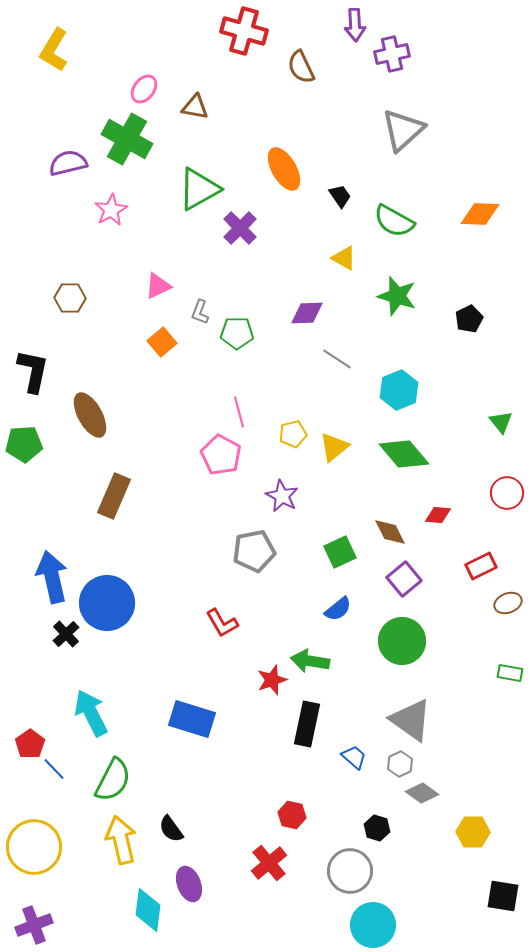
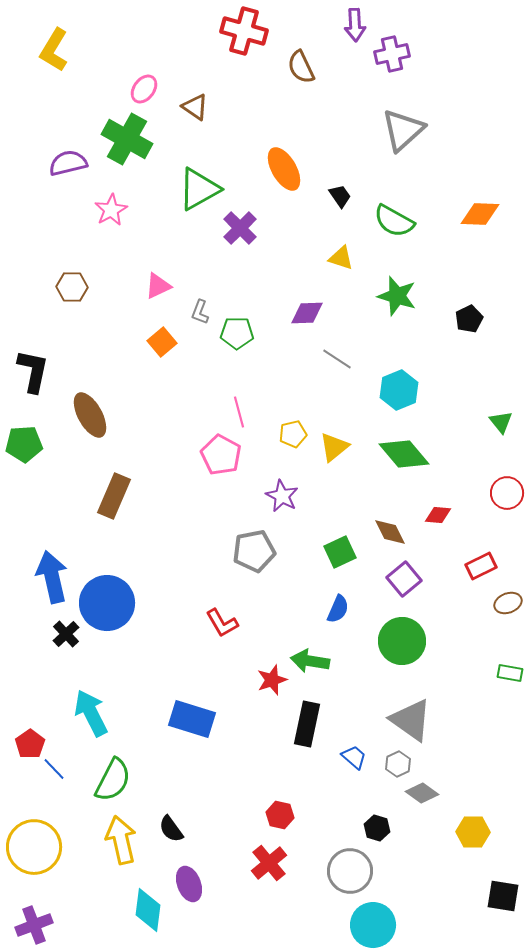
brown triangle at (195, 107): rotated 24 degrees clockwise
yellow triangle at (344, 258): moved 3 px left; rotated 12 degrees counterclockwise
brown hexagon at (70, 298): moved 2 px right, 11 px up
blue semicircle at (338, 609): rotated 28 degrees counterclockwise
gray hexagon at (400, 764): moved 2 px left
red hexagon at (292, 815): moved 12 px left
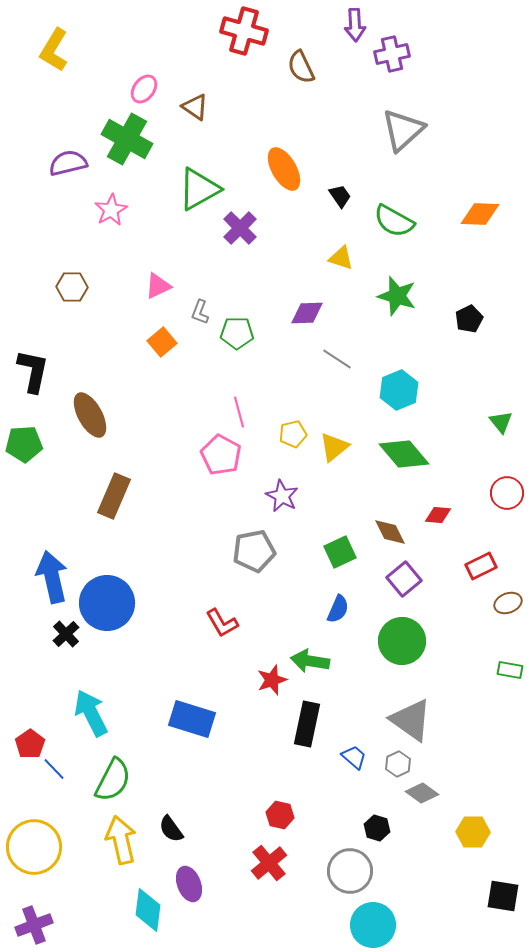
green rectangle at (510, 673): moved 3 px up
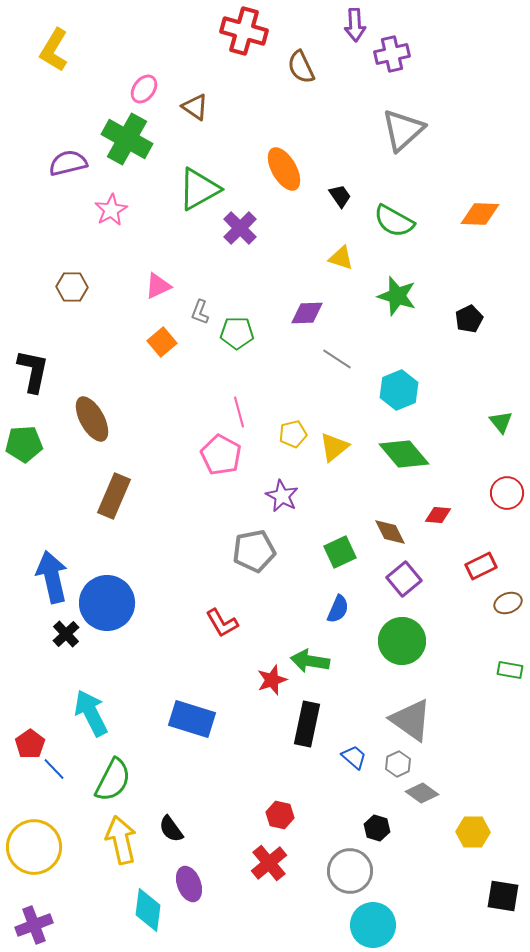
brown ellipse at (90, 415): moved 2 px right, 4 px down
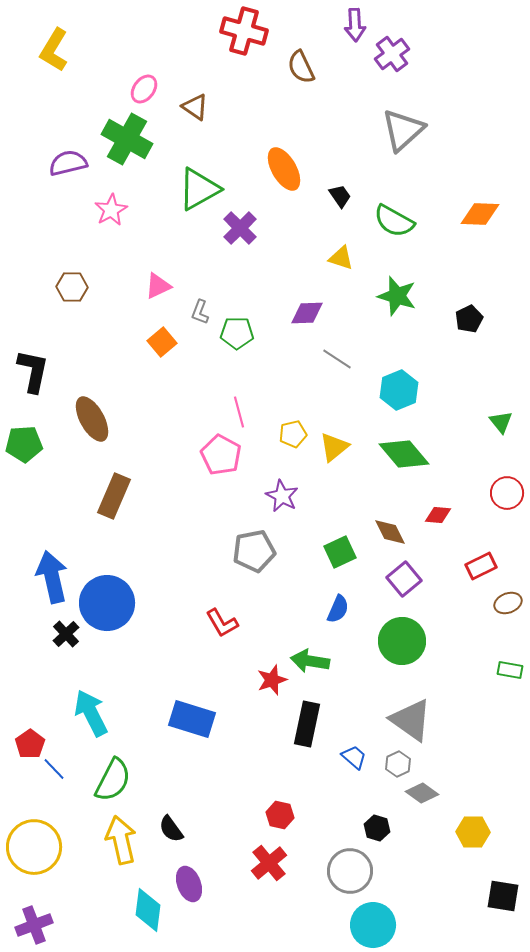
purple cross at (392, 54): rotated 24 degrees counterclockwise
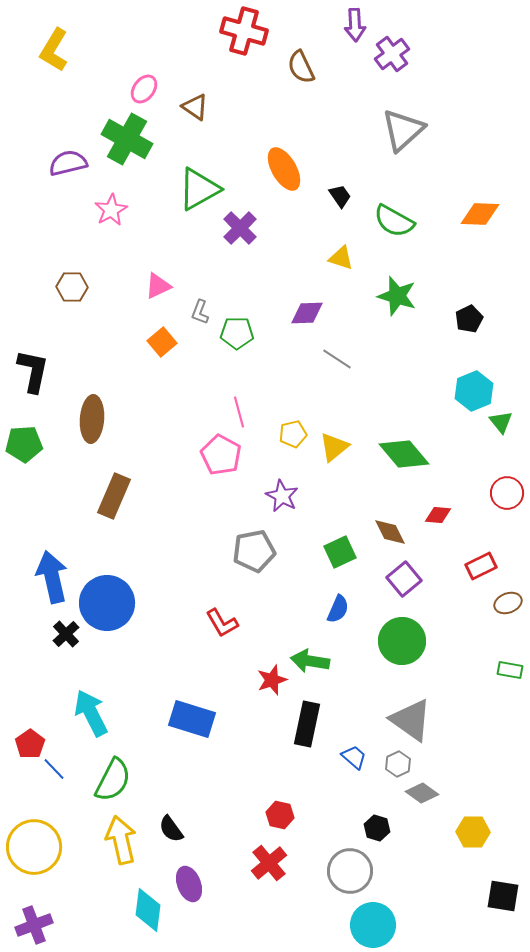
cyan hexagon at (399, 390): moved 75 px right, 1 px down
brown ellipse at (92, 419): rotated 33 degrees clockwise
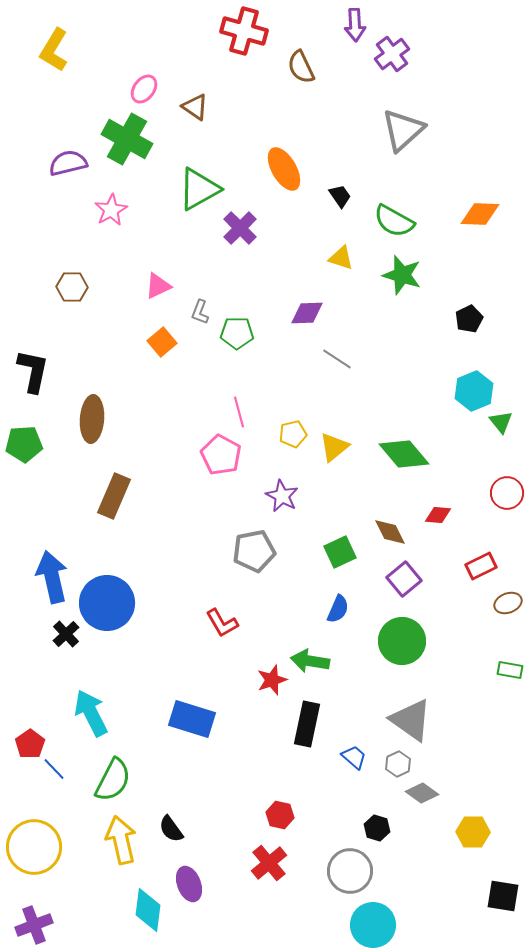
green star at (397, 296): moved 5 px right, 21 px up
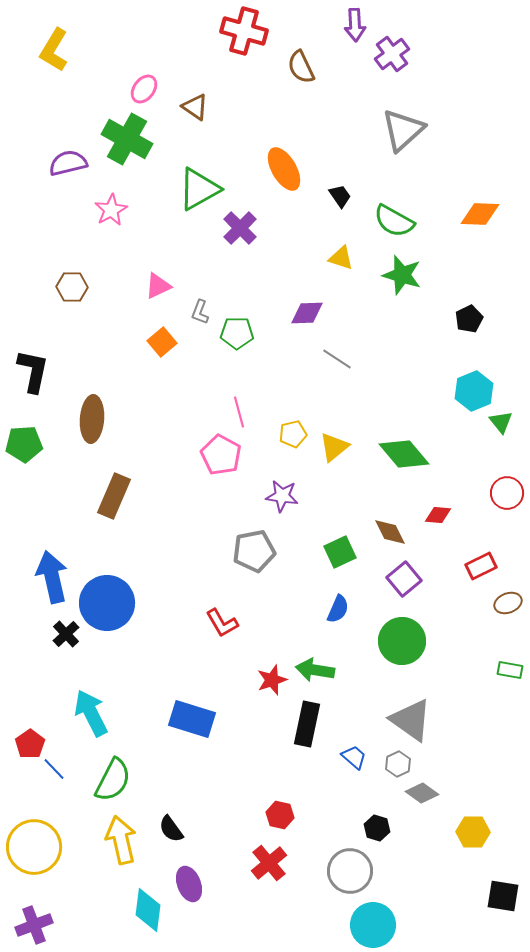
purple star at (282, 496): rotated 20 degrees counterclockwise
green arrow at (310, 661): moved 5 px right, 9 px down
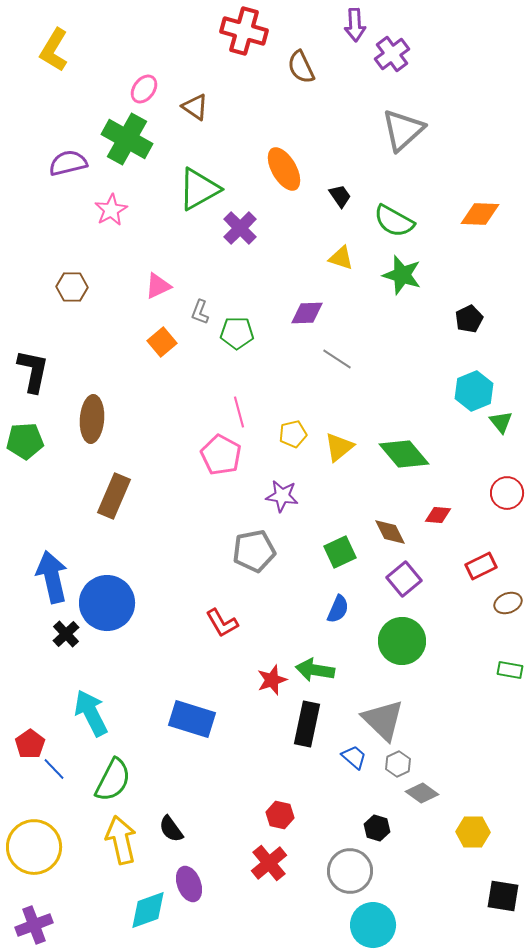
green pentagon at (24, 444): moved 1 px right, 3 px up
yellow triangle at (334, 447): moved 5 px right
gray triangle at (411, 720): moved 28 px left; rotated 9 degrees clockwise
cyan diamond at (148, 910): rotated 63 degrees clockwise
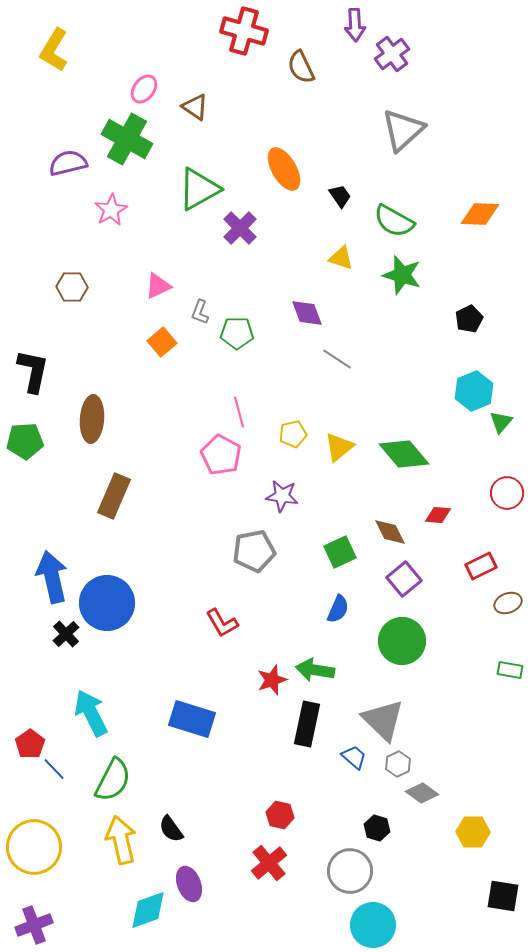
purple diamond at (307, 313): rotated 72 degrees clockwise
green triangle at (501, 422): rotated 20 degrees clockwise
